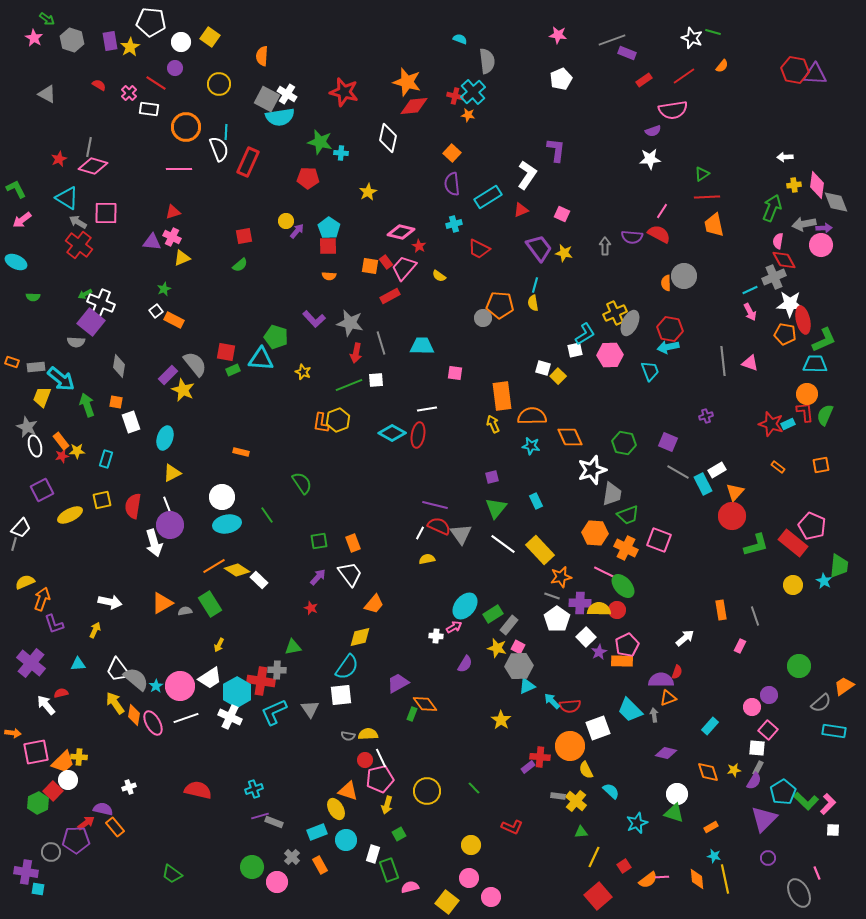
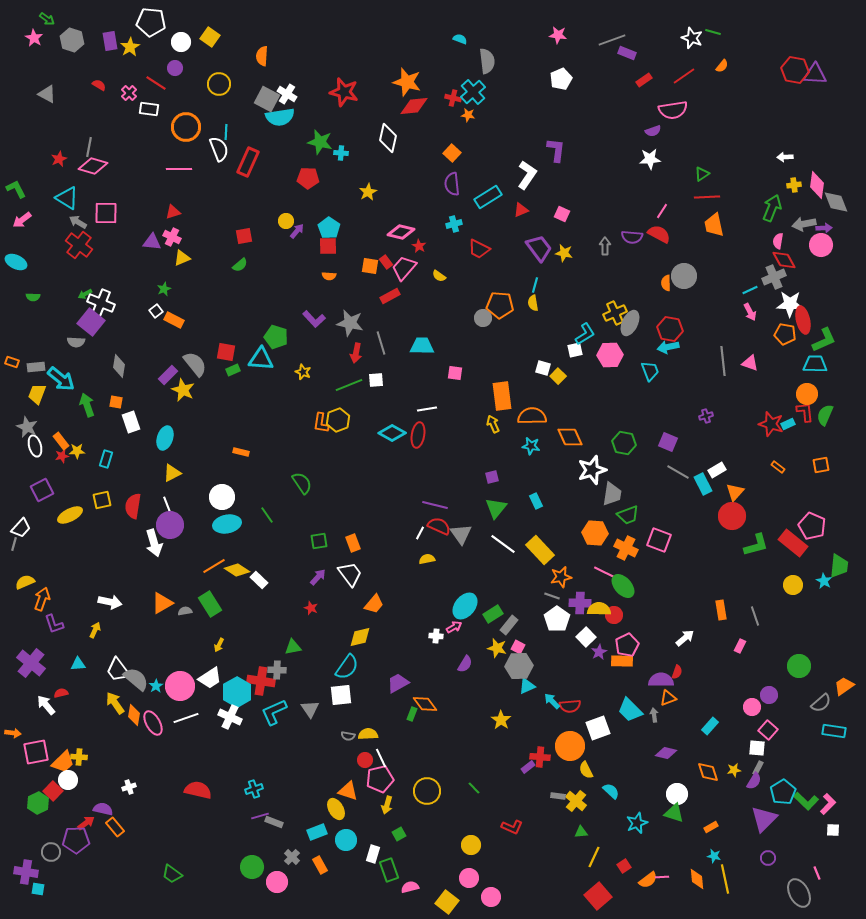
red cross at (455, 96): moved 2 px left, 2 px down
yellow trapezoid at (42, 397): moved 5 px left, 3 px up
red circle at (617, 610): moved 3 px left, 5 px down
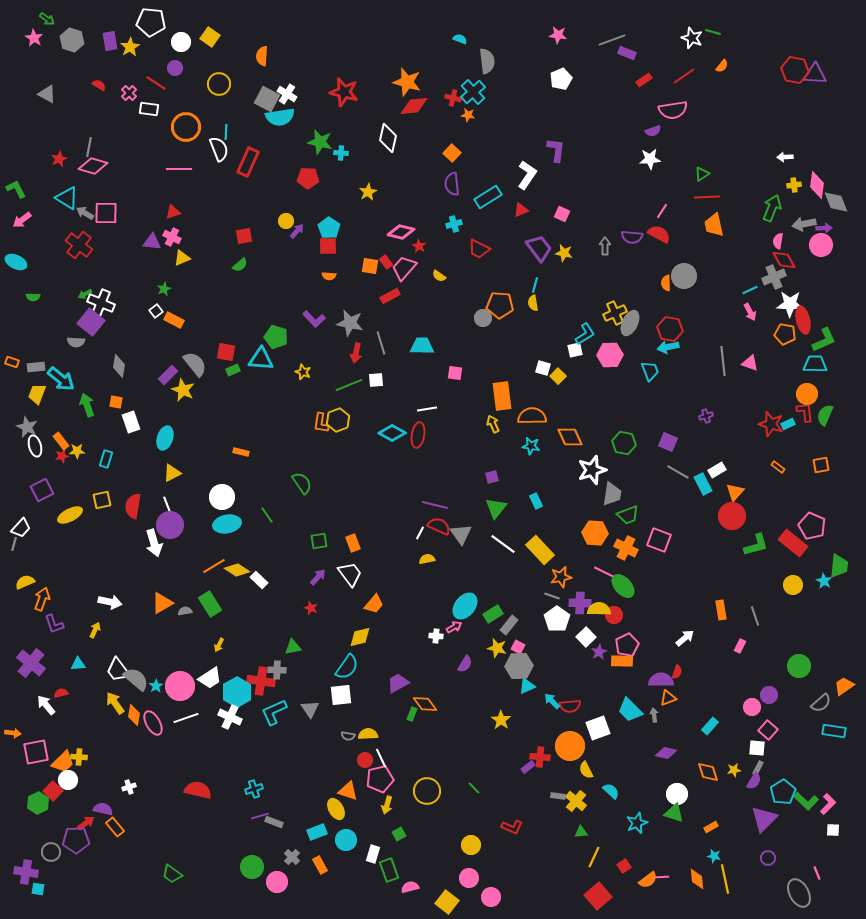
gray arrow at (78, 222): moved 7 px right, 9 px up
